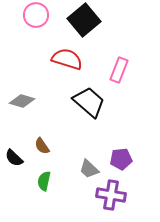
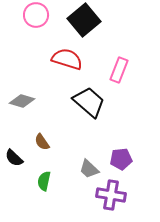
brown semicircle: moved 4 px up
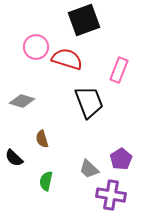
pink circle: moved 32 px down
black square: rotated 20 degrees clockwise
black trapezoid: rotated 28 degrees clockwise
brown semicircle: moved 3 px up; rotated 18 degrees clockwise
purple pentagon: rotated 25 degrees counterclockwise
green semicircle: moved 2 px right
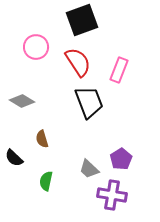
black square: moved 2 px left
red semicircle: moved 11 px right, 3 px down; rotated 40 degrees clockwise
gray diamond: rotated 15 degrees clockwise
purple cross: moved 1 px right
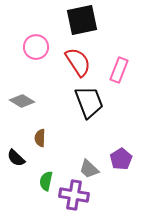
black square: rotated 8 degrees clockwise
brown semicircle: moved 2 px left, 1 px up; rotated 18 degrees clockwise
black semicircle: moved 2 px right
purple cross: moved 38 px left
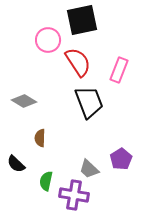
pink circle: moved 12 px right, 7 px up
gray diamond: moved 2 px right
black semicircle: moved 6 px down
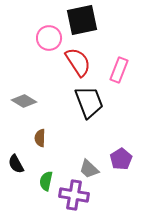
pink circle: moved 1 px right, 2 px up
black semicircle: rotated 18 degrees clockwise
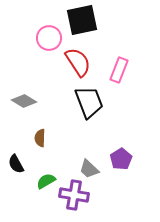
green semicircle: rotated 48 degrees clockwise
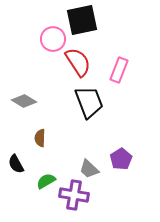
pink circle: moved 4 px right, 1 px down
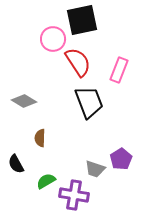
gray trapezoid: moved 6 px right; rotated 25 degrees counterclockwise
